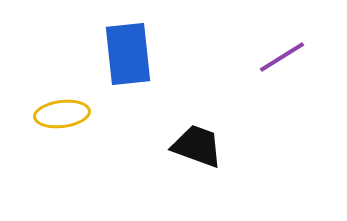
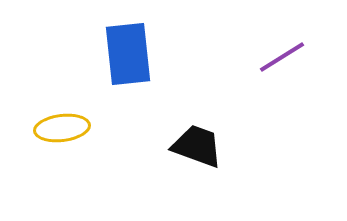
yellow ellipse: moved 14 px down
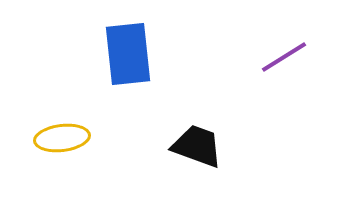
purple line: moved 2 px right
yellow ellipse: moved 10 px down
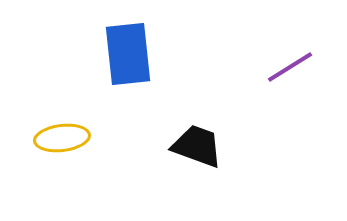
purple line: moved 6 px right, 10 px down
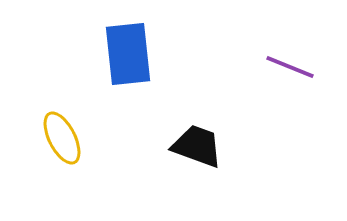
purple line: rotated 54 degrees clockwise
yellow ellipse: rotated 70 degrees clockwise
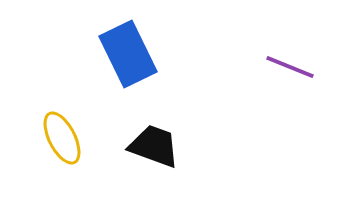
blue rectangle: rotated 20 degrees counterclockwise
black trapezoid: moved 43 px left
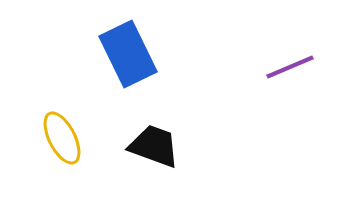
purple line: rotated 45 degrees counterclockwise
